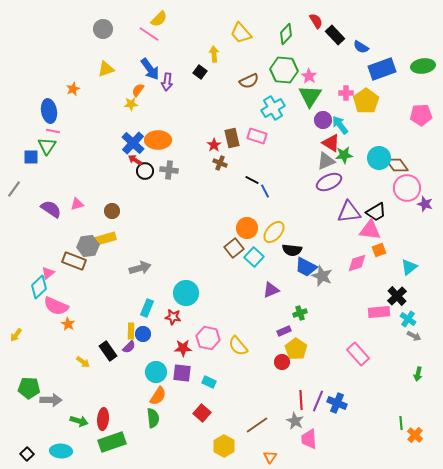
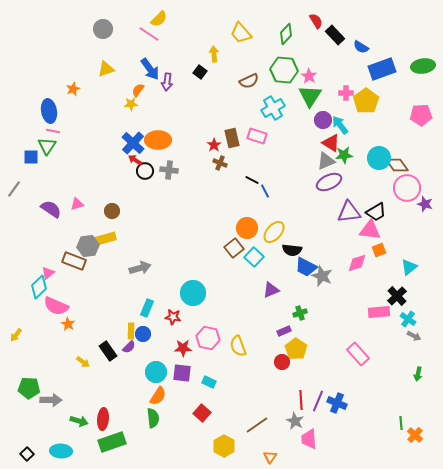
cyan circle at (186, 293): moved 7 px right
yellow semicircle at (238, 346): rotated 20 degrees clockwise
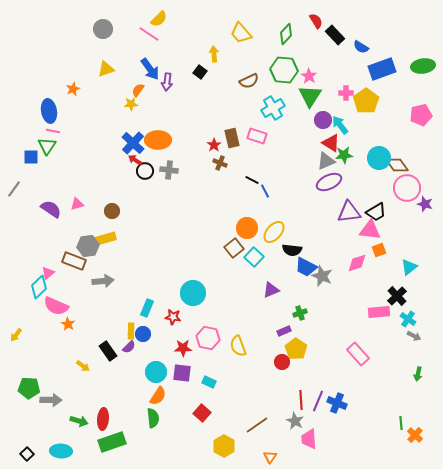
pink pentagon at (421, 115): rotated 10 degrees counterclockwise
gray arrow at (140, 268): moved 37 px left, 13 px down; rotated 10 degrees clockwise
yellow arrow at (83, 362): moved 4 px down
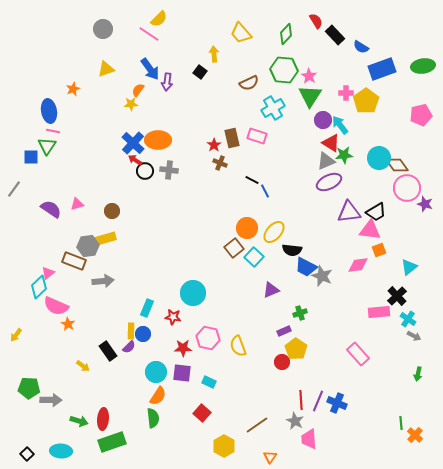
brown semicircle at (249, 81): moved 2 px down
pink diamond at (357, 263): moved 1 px right, 2 px down; rotated 10 degrees clockwise
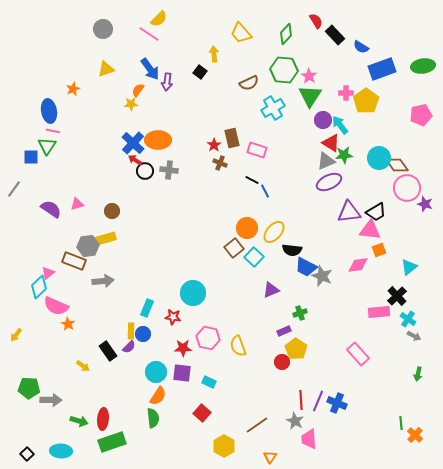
pink rectangle at (257, 136): moved 14 px down
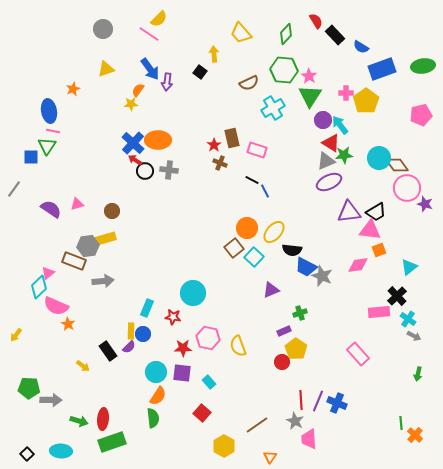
cyan rectangle at (209, 382): rotated 24 degrees clockwise
